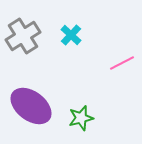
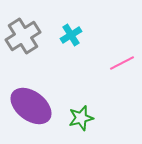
cyan cross: rotated 15 degrees clockwise
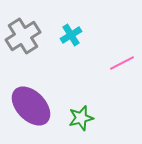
purple ellipse: rotated 9 degrees clockwise
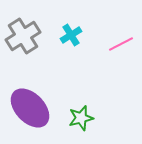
pink line: moved 1 px left, 19 px up
purple ellipse: moved 1 px left, 2 px down
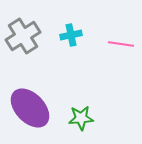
cyan cross: rotated 20 degrees clockwise
pink line: rotated 35 degrees clockwise
green star: rotated 10 degrees clockwise
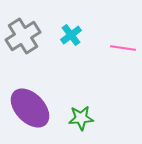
cyan cross: rotated 25 degrees counterclockwise
pink line: moved 2 px right, 4 px down
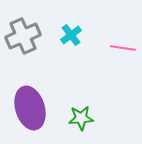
gray cross: rotated 8 degrees clockwise
purple ellipse: rotated 27 degrees clockwise
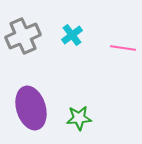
cyan cross: moved 1 px right
purple ellipse: moved 1 px right
green star: moved 2 px left
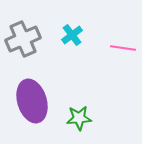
gray cross: moved 3 px down
purple ellipse: moved 1 px right, 7 px up
